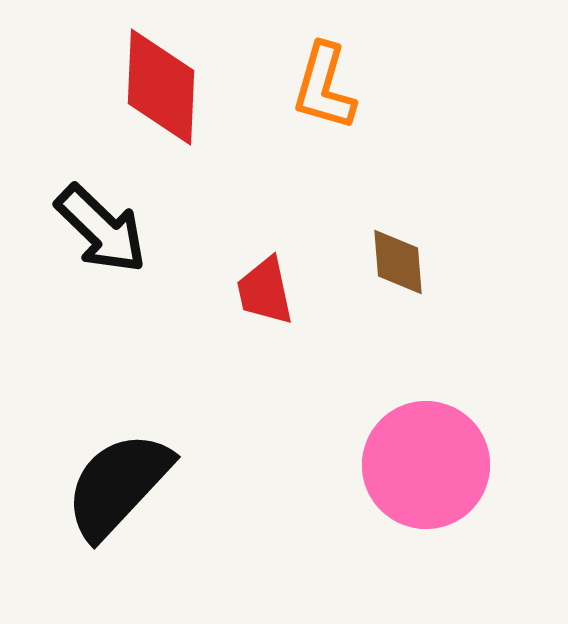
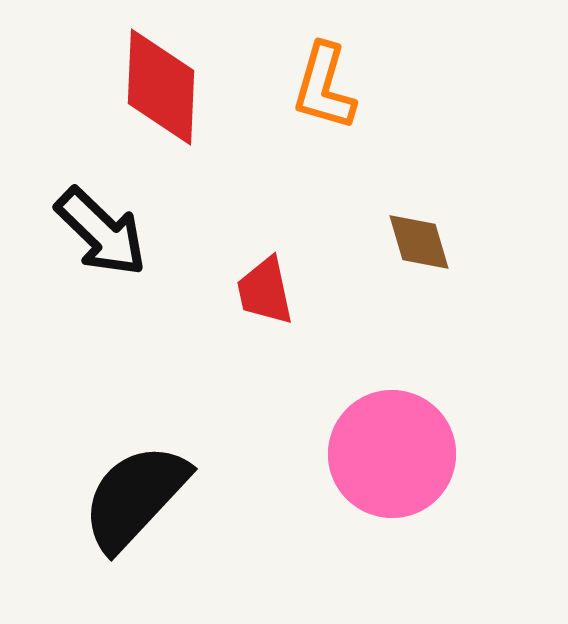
black arrow: moved 3 px down
brown diamond: moved 21 px right, 20 px up; rotated 12 degrees counterclockwise
pink circle: moved 34 px left, 11 px up
black semicircle: moved 17 px right, 12 px down
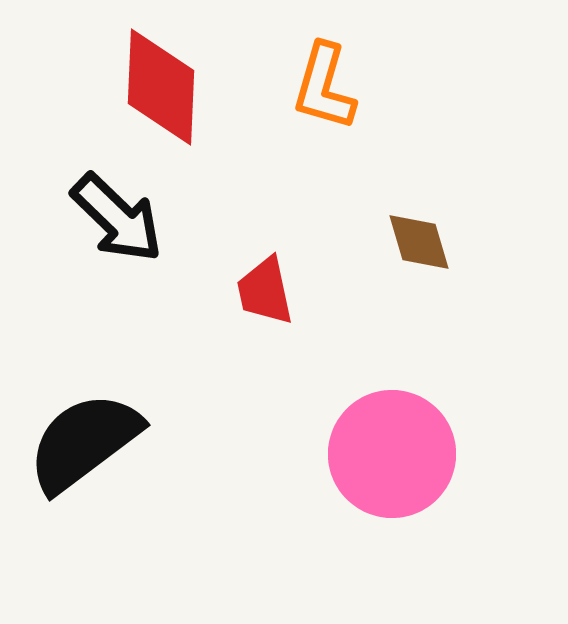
black arrow: moved 16 px right, 14 px up
black semicircle: moved 51 px left, 55 px up; rotated 10 degrees clockwise
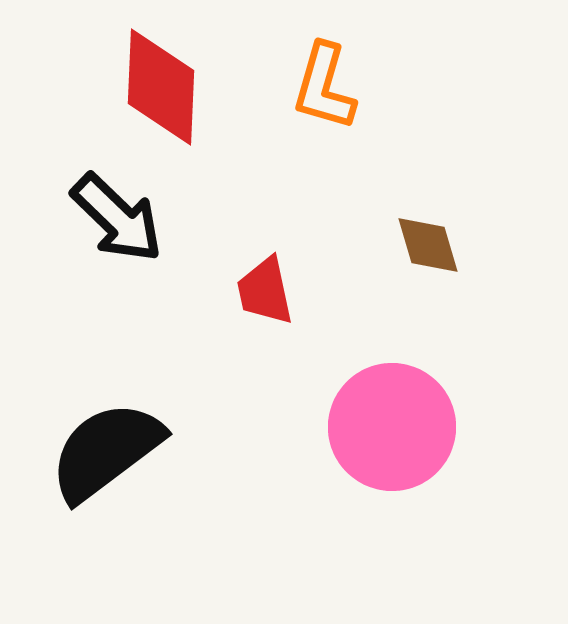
brown diamond: moved 9 px right, 3 px down
black semicircle: moved 22 px right, 9 px down
pink circle: moved 27 px up
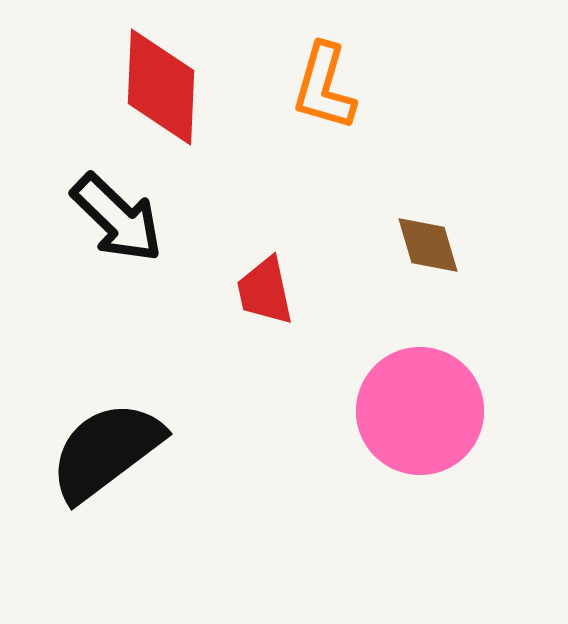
pink circle: moved 28 px right, 16 px up
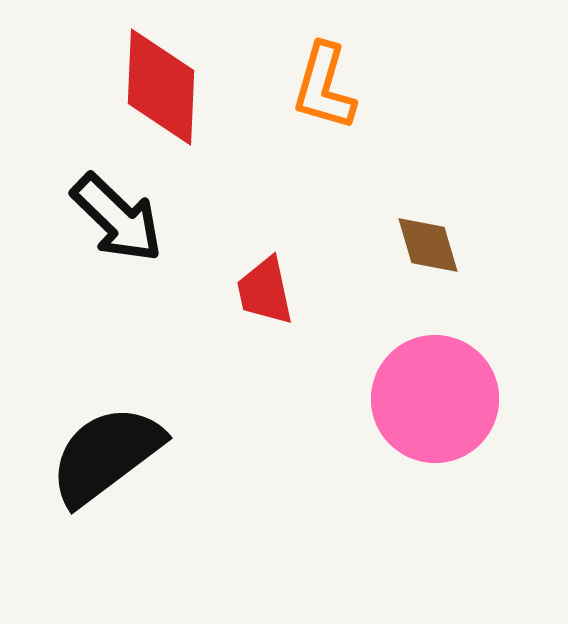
pink circle: moved 15 px right, 12 px up
black semicircle: moved 4 px down
